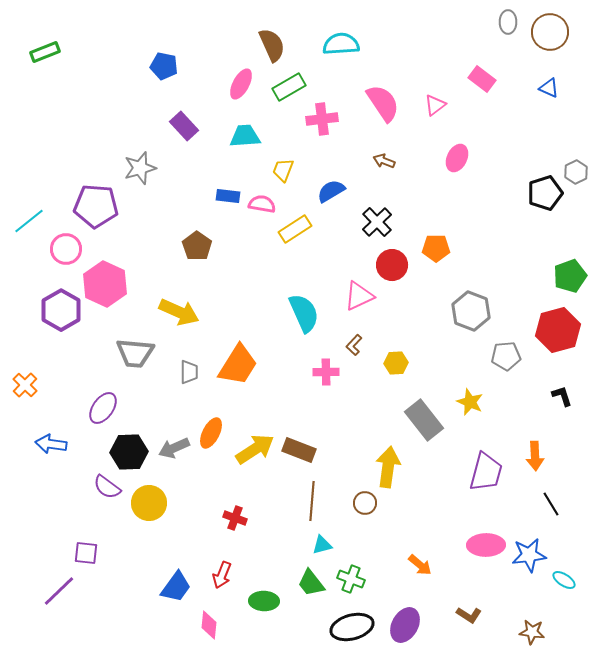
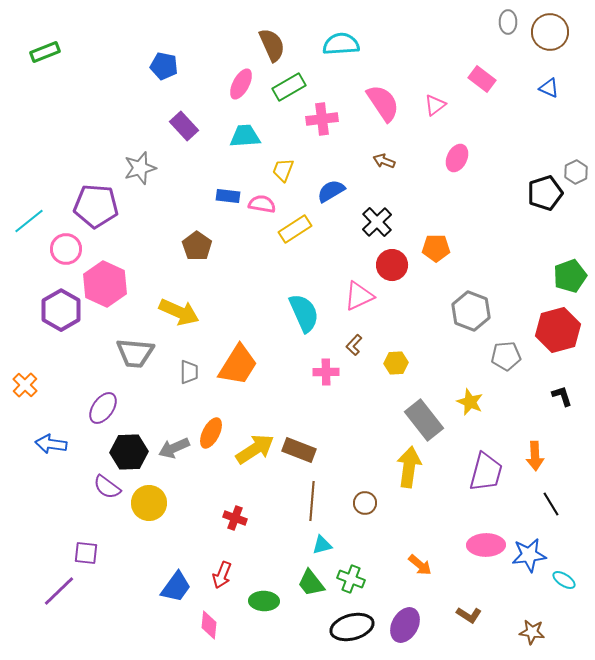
yellow arrow at (388, 467): moved 21 px right
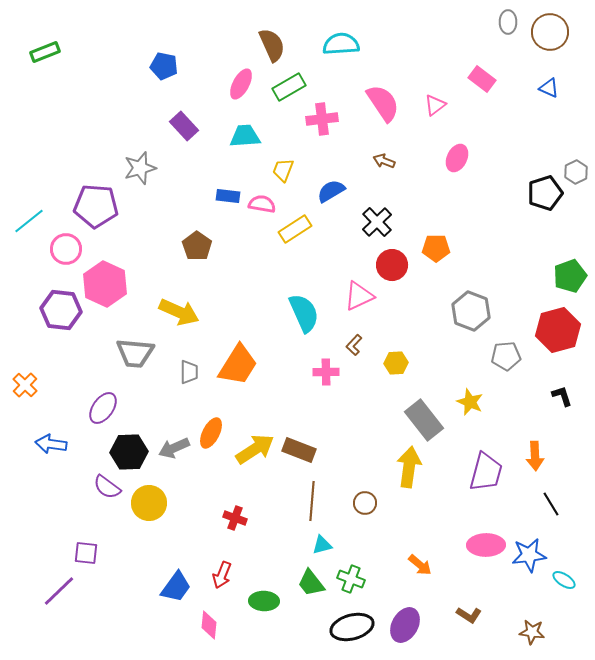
purple hexagon at (61, 310): rotated 24 degrees counterclockwise
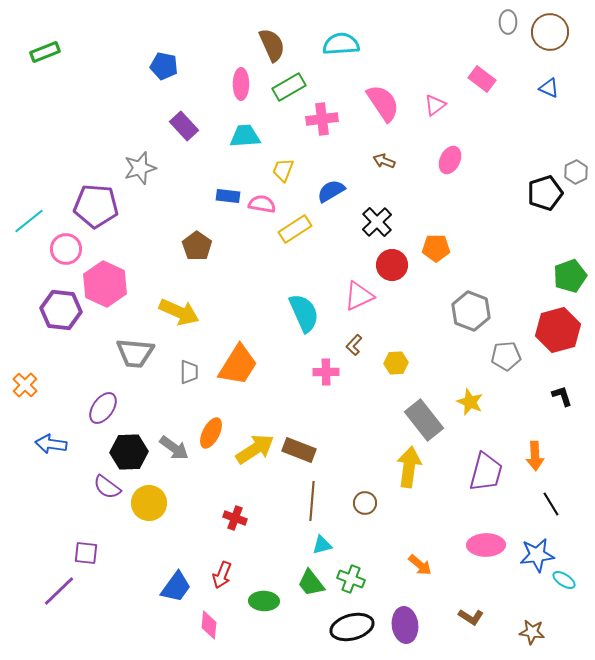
pink ellipse at (241, 84): rotated 28 degrees counterclockwise
pink ellipse at (457, 158): moved 7 px left, 2 px down
gray arrow at (174, 448): rotated 120 degrees counterclockwise
blue star at (529, 555): moved 8 px right
brown L-shape at (469, 615): moved 2 px right, 2 px down
purple ellipse at (405, 625): rotated 36 degrees counterclockwise
